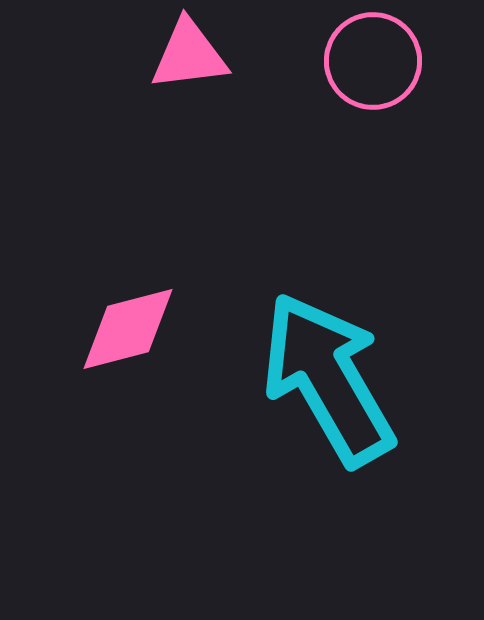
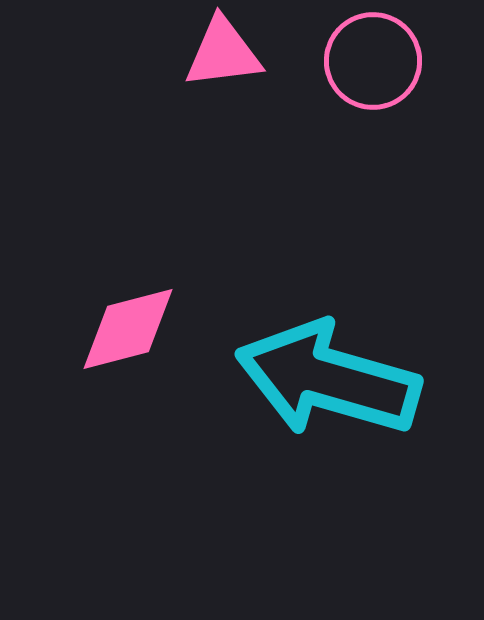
pink triangle: moved 34 px right, 2 px up
cyan arrow: rotated 44 degrees counterclockwise
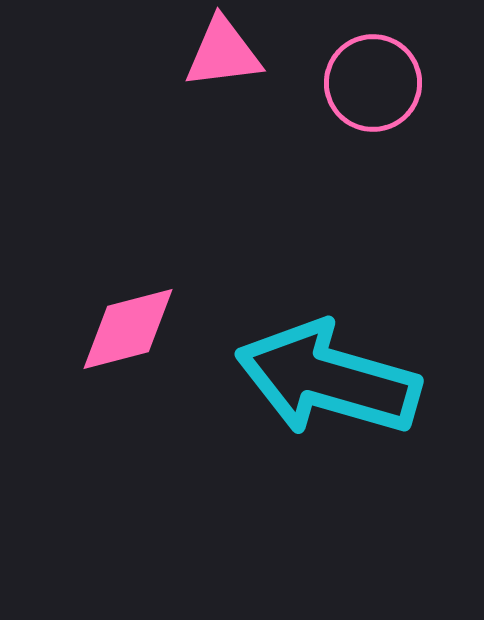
pink circle: moved 22 px down
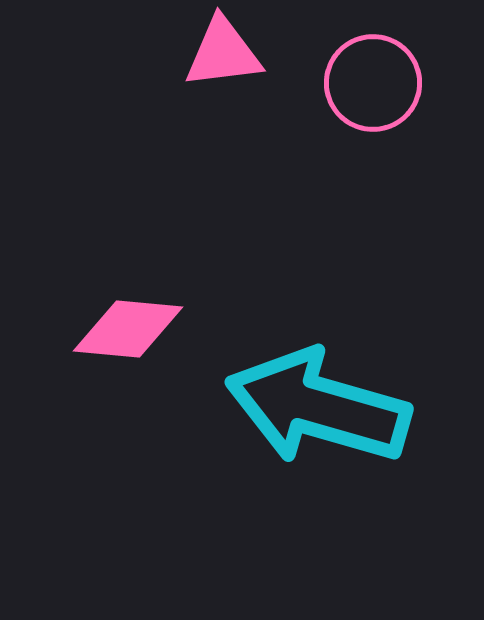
pink diamond: rotated 20 degrees clockwise
cyan arrow: moved 10 px left, 28 px down
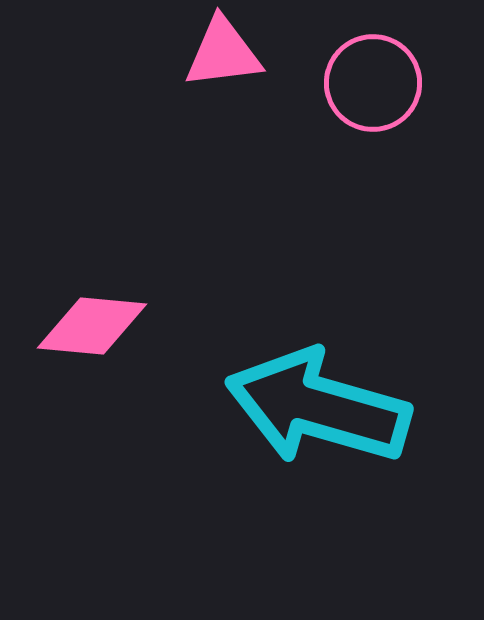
pink diamond: moved 36 px left, 3 px up
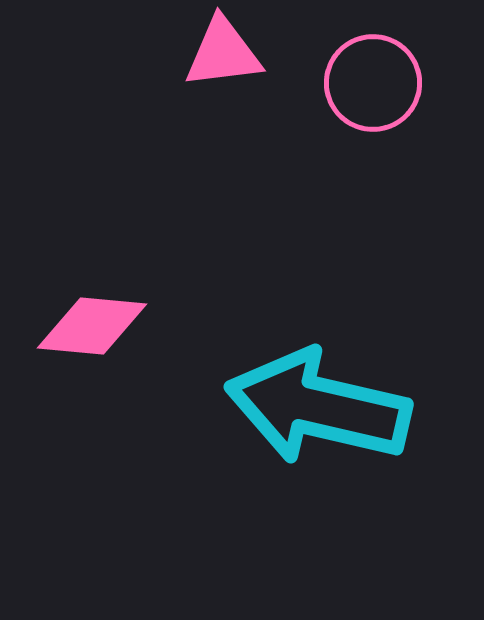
cyan arrow: rotated 3 degrees counterclockwise
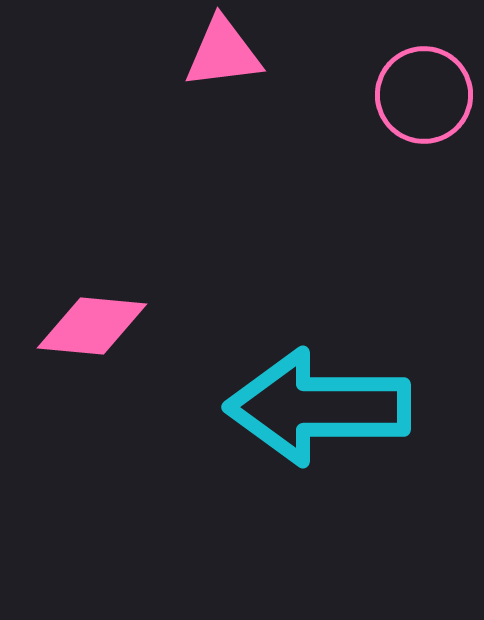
pink circle: moved 51 px right, 12 px down
cyan arrow: rotated 13 degrees counterclockwise
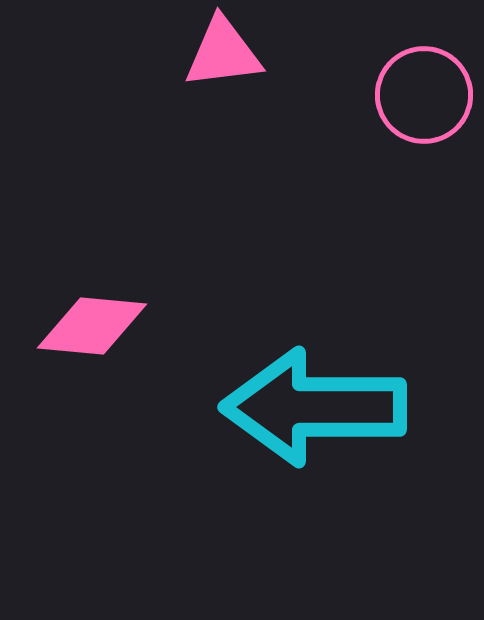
cyan arrow: moved 4 px left
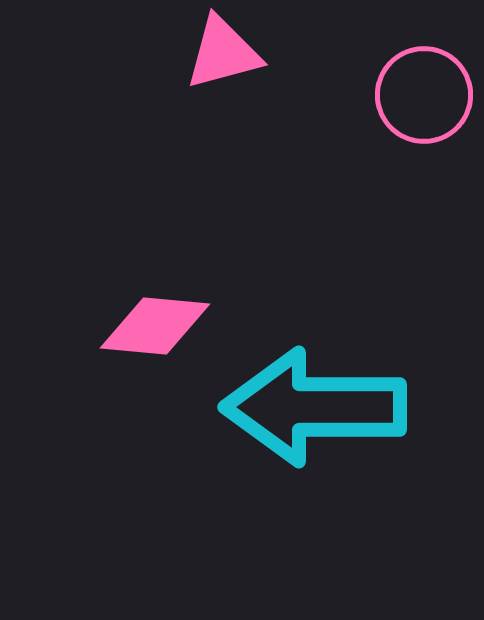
pink triangle: rotated 8 degrees counterclockwise
pink diamond: moved 63 px right
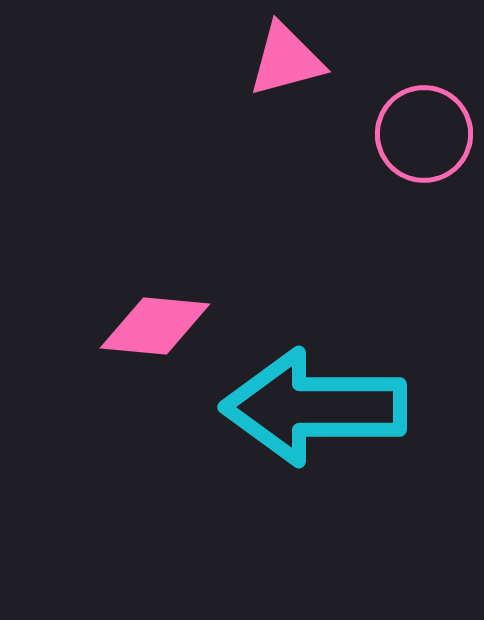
pink triangle: moved 63 px right, 7 px down
pink circle: moved 39 px down
